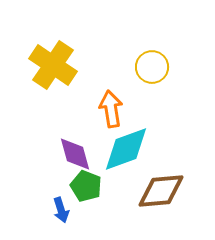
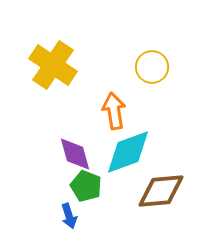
orange arrow: moved 3 px right, 2 px down
cyan diamond: moved 2 px right, 3 px down
blue arrow: moved 8 px right, 6 px down
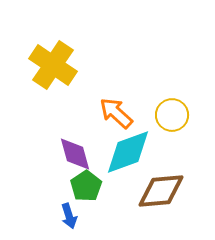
yellow circle: moved 20 px right, 48 px down
orange arrow: moved 2 px right, 2 px down; rotated 39 degrees counterclockwise
green pentagon: rotated 16 degrees clockwise
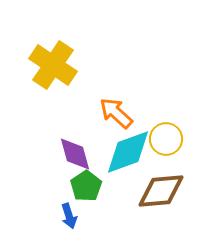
yellow circle: moved 6 px left, 24 px down
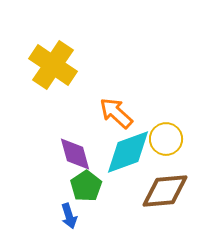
brown diamond: moved 4 px right
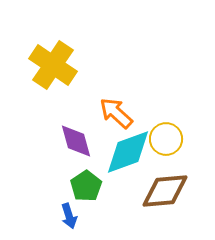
purple diamond: moved 1 px right, 13 px up
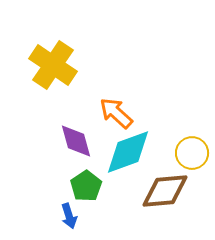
yellow circle: moved 26 px right, 14 px down
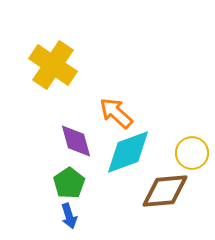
green pentagon: moved 17 px left, 3 px up
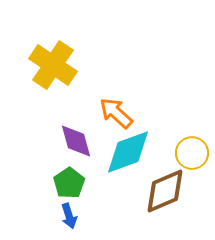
brown diamond: rotated 18 degrees counterclockwise
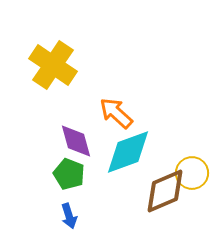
yellow circle: moved 20 px down
green pentagon: moved 9 px up; rotated 16 degrees counterclockwise
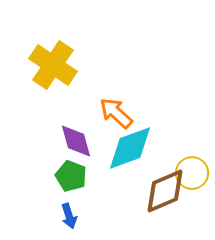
cyan diamond: moved 2 px right, 4 px up
green pentagon: moved 2 px right, 2 px down
